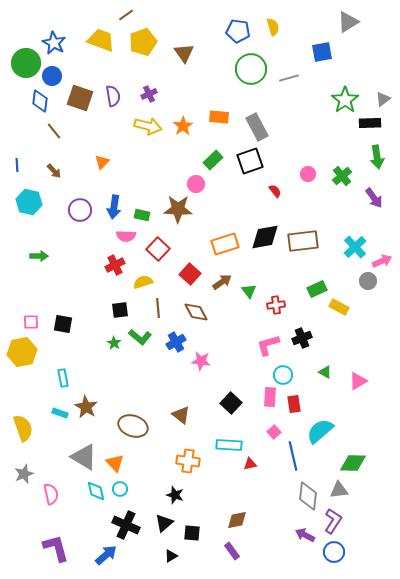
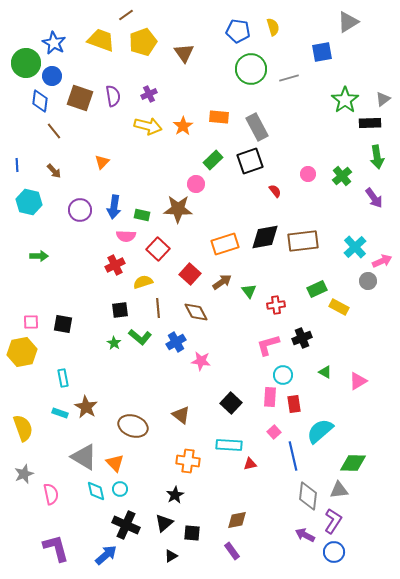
black star at (175, 495): rotated 24 degrees clockwise
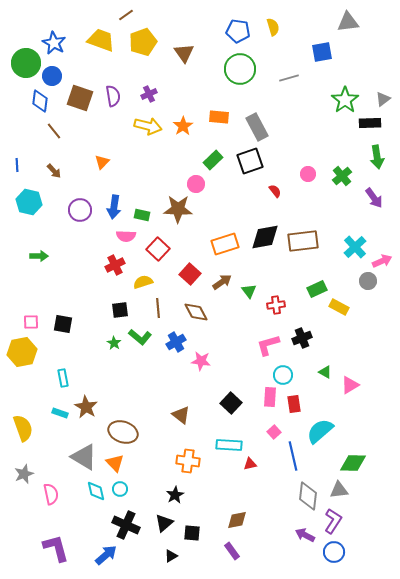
gray triangle at (348, 22): rotated 25 degrees clockwise
green circle at (251, 69): moved 11 px left
pink triangle at (358, 381): moved 8 px left, 4 px down
brown ellipse at (133, 426): moved 10 px left, 6 px down
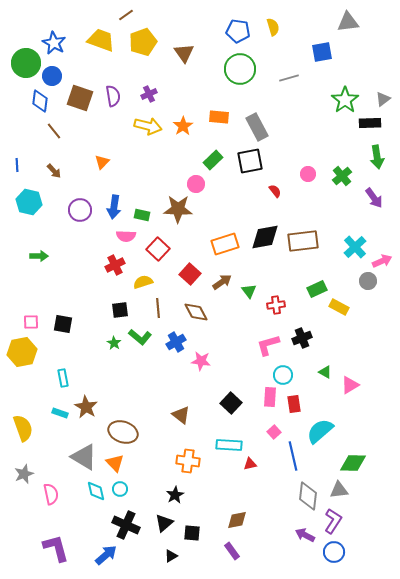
black square at (250, 161): rotated 8 degrees clockwise
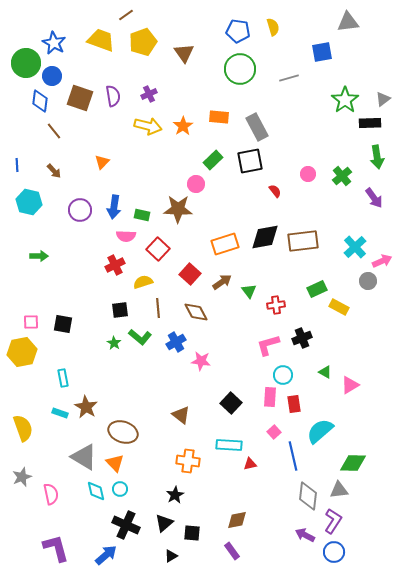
gray star at (24, 474): moved 2 px left, 3 px down
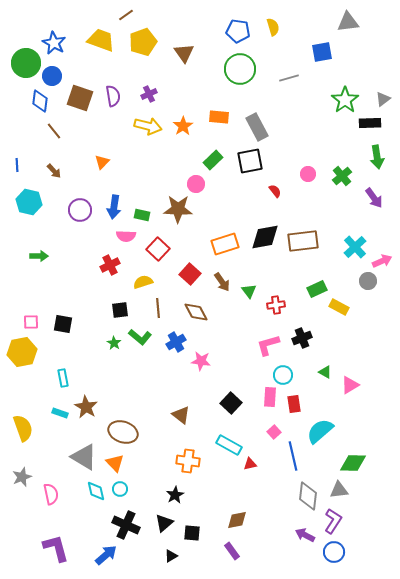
red cross at (115, 265): moved 5 px left
brown arrow at (222, 282): rotated 90 degrees clockwise
cyan rectangle at (229, 445): rotated 25 degrees clockwise
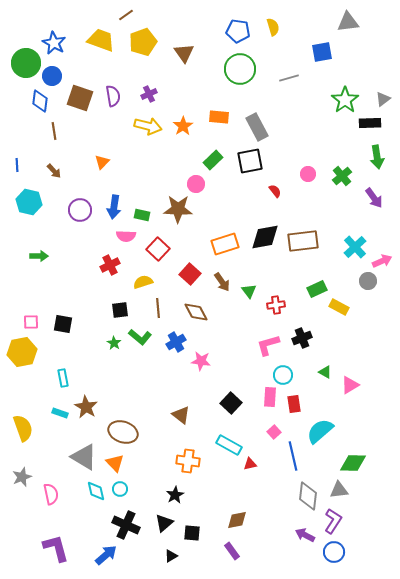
brown line at (54, 131): rotated 30 degrees clockwise
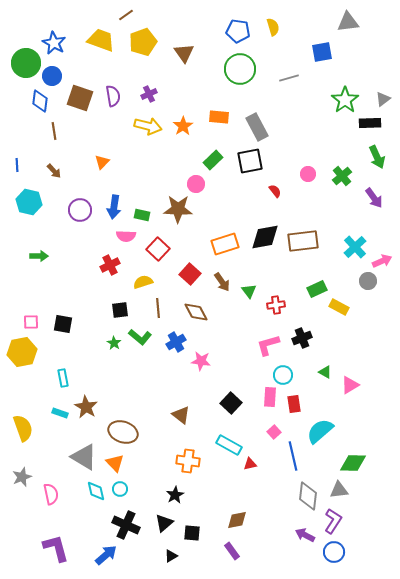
green arrow at (377, 157): rotated 15 degrees counterclockwise
